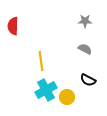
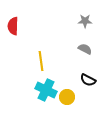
cyan cross: rotated 35 degrees counterclockwise
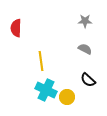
red semicircle: moved 3 px right, 2 px down
black semicircle: rotated 14 degrees clockwise
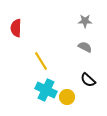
gray semicircle: moved 2 px up
yellow line: rotated 24 degrees counterclockwise
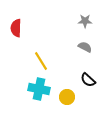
cyan cross: moved 7 px left, 1 px up; rotated 15 degrees counterclockwise
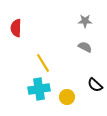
yellow line: moved 2 px right, 2 px down
black semicircle: moved 7 px right, 5 px down
cyan cross: rotated 20 degrees counterclockwise
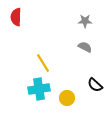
red semicircle: moved 11 px up
yellow circle: moved 1 px down
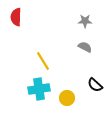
yellow line: moved 2 px up
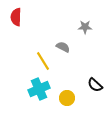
gray star: moved 6 px down
gray semicircle: moved 22 px left
cyan cross: rotated 15 degrees counterclockwise
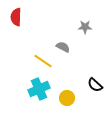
yellow line: rotated 24 degrees counterclockwise
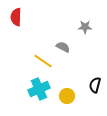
black semicircle: rotated 63 degrees clockwise
yellow circle: moved 2 px up
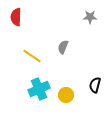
gray star: moved 5 px right, 10 px up
gray semicircle: rotated 96 degrees counterclockwise
yellow line: moved 11 px left, 5 px up
yellow circle: moved 1 px left, 1 px up
